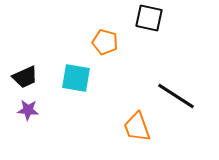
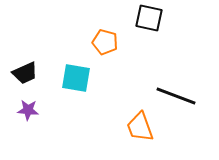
black trapezoid: moved 4 px up
black line: rotated 12 degrees counterclockwise
orange trapezoid: moved 3 px right
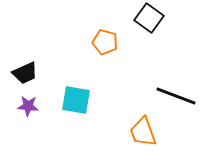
black square: rotated 24 degrees clockwise
cyan square: moved 22 px down
purple star: moved 4 px up
orange trapezoid: moved 3 px right, 5 px down
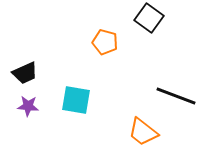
orange trapezoid: rotated 32 degrees counterclockwise
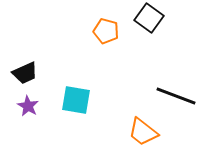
orange pentagon: moved 1 px right, 11 px up
purple star: rotated 25 degrees clockwise
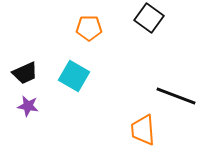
orange pentagon: moved 17 px left, 3 px up; rotated 15 degrees counterclockwise
cyan square: moved 2 px left, 24 px up; rotated 20 degrees clockwise
purple star: rotated 20 degrees counterclockwise
orange trapezoid: moved 2 px up; rotated 48 degrees clockwise
